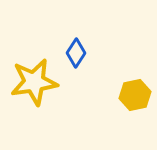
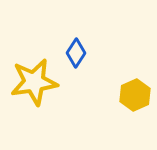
yellow hexagon: rotated 12 degrees counterclockwise
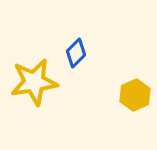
blue diamond: rotated 12 degrees clockwise
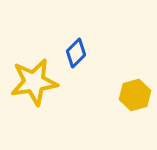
yellow hexagon: rotated 8 degrees clockwise
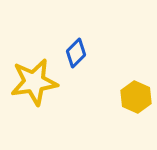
yellow hexagon: moved 1 px right, 2 px down; rotated 20 degrees counterclockwise
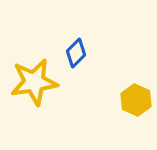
yellow hexagon: moved 3 px down
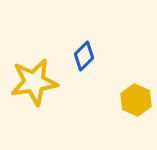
blue diamond: moved 8 px right, 3 px down
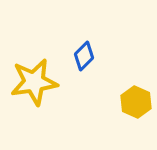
yellow hexagon: moved 2 px down
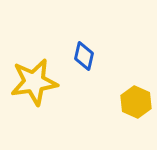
blue diamond: rotated 32 degrees counterclockwise
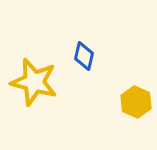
yellow star: rotated 24 degrees clockwise
